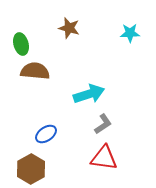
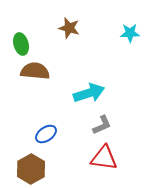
cyan arrow: moved 1 px up
gray L-shape: moved 1 px left, 1 px down; rotated 10 degrees clockwise
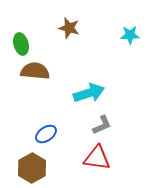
cyan star: moved 2 px down
red triangle: moved 7 px left
brown hexagon: moved 1 px right, 1 px up
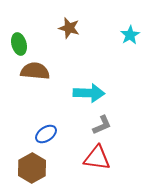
cyan star: rotated 30 degrees counterclockwise
green ellipse: moved 2 px left
cyan arrow: rotated 20 degrees clockwise
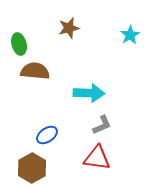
brown star: rotated 30 degrees counterclockwise
blue ellipse: moved 1 px right, 1 px down
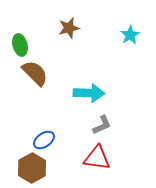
green ellipse: moved 1 px right, 1 px down
brown semicircle: moved 2 px down; rotated 40 degrees clockwise
blue ellipse: moved 3 px left, 5 px down
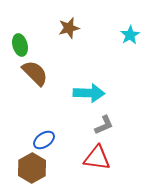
gray L-shape: moved 2 px right
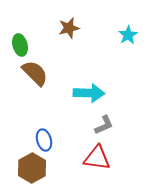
cyan star: moved 2 px left
blue ellipse: rotated 70 degrees counterclockwise
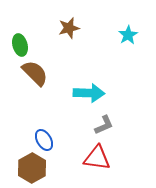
blue ellipse: rotated 15 degrees counterclockwise
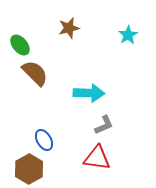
green ellipse: rotated 25 degrees counterclockwise
brown hexagon: moved 3 px left, 1 px down
